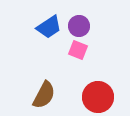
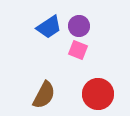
red circle: moved 3 px up
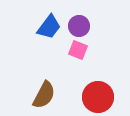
blue trapezoid: rotated 20 degrees counterclockwise
red circle: moved 3 px down
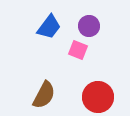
purple circle: moved 10 px right
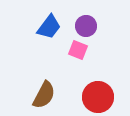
purple circle: moved 3 px left
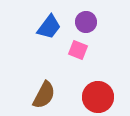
purple circle: moved 4 px up
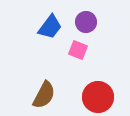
blue trapezoid: moved 1 px right
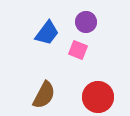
blue trapezoid: moved 3 px left, 6 px down
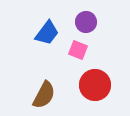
red circle: moved 3 px left, 12 px up
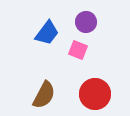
red circle: moved 9 px down
